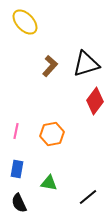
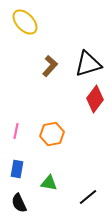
black triangle: moved 2 px right
red diamond: moved 2 px up
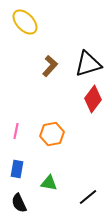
red diamond: moved 2 px left
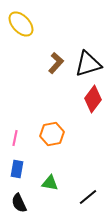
yellow ellipse: moved 4 px left, 2 px down
brown L-shape: moved 6 px right, 3 px up
pink line: moved 1 px left, 7 px down
green triangle: moved 1 px right
